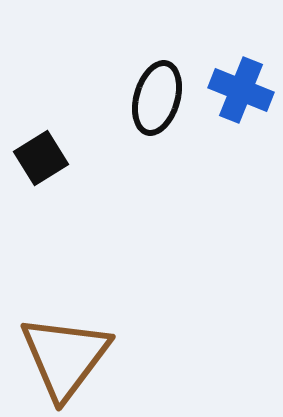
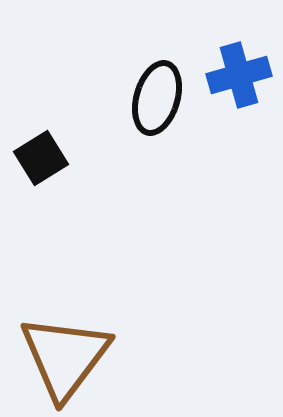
blue cross: moved 2 px left, 15 px up; rotated 38 degrees counterclockwise
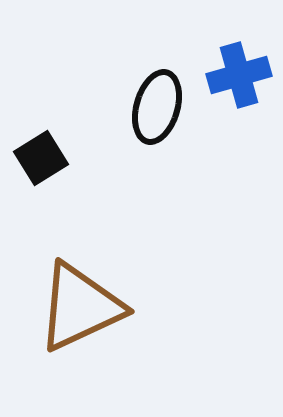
black ellipse: moved 9 px down
brown triangle: moved 15 px right, 50 px up; rotated 28 degrees clockwise
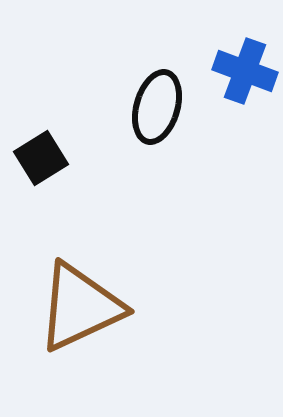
blue cross: moved 6 px right, 4 px up; rotated 36 degrees clockwise
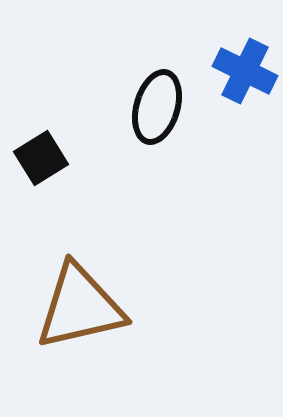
blue cross: rotated 6 degrees clockwise
brown triangle: rotated 12 degrees clockwise
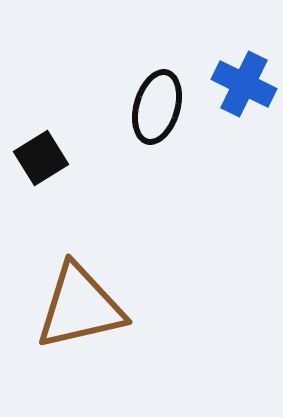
blue cross: moved 1 px left, 13 px down
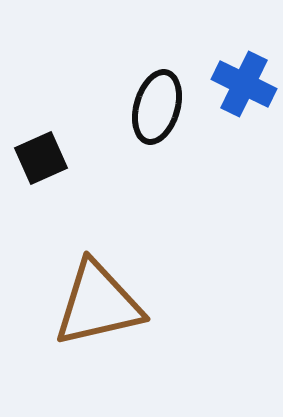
black square: rotated 8 degrees clockwise
brown triangle: moved 18 px right, 3 px up
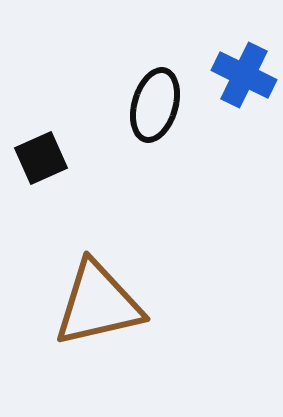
blue cross: moved 9 px up
black ellipse: moved 2 px left, 2 px up
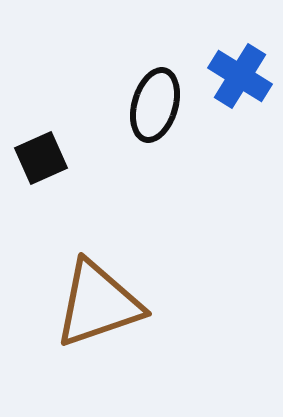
blue cross: moved 4 px left, 1 px down; rotated 6 degrees clockwise
brown triangle: rotated 6 degrees counterclockwise
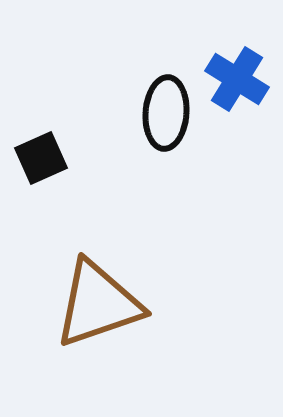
blue cross: moved 3 px left, 3 px down
black ellipse: moved 11 px right, 8 px down; rotated 12 degrees counterclockwise
